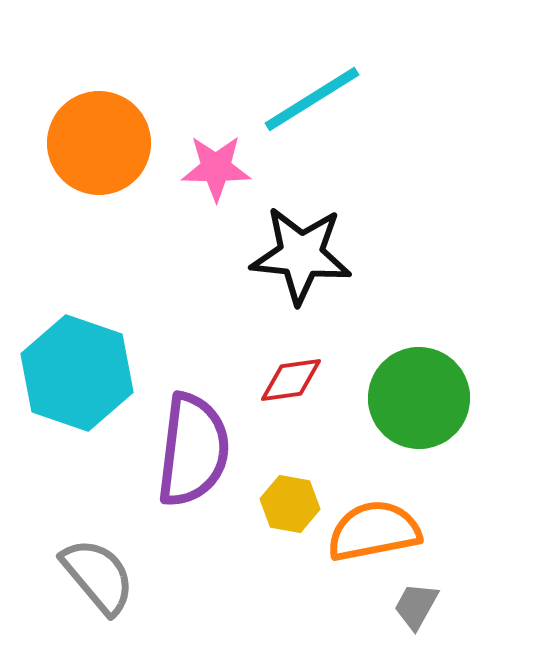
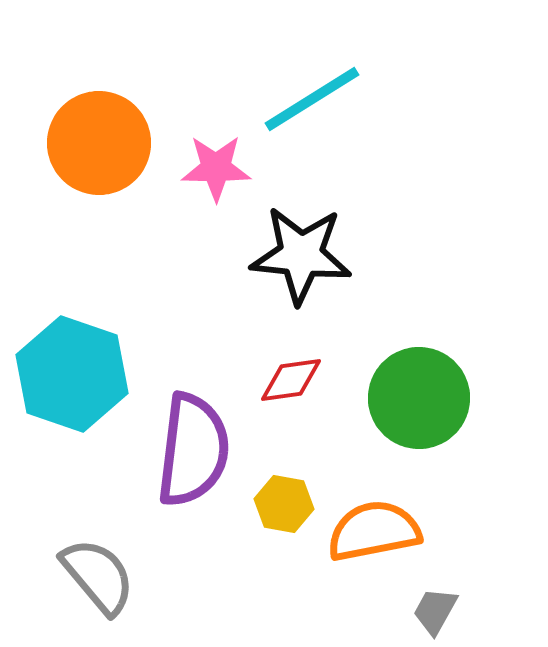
cyan hexagon: moved 5 px left, 1 px down
yellow hexagon: moved 6 px left
gray trapezoid: moved 19 px right, 5 px down
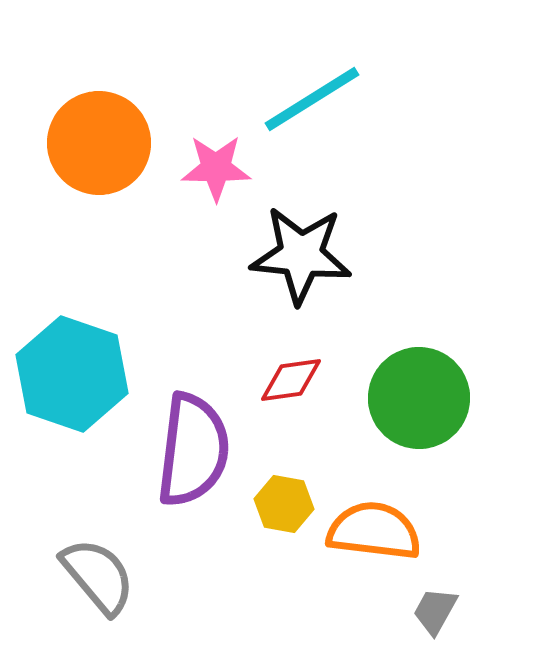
orange semicircle: rotated 18 degrees clockwise
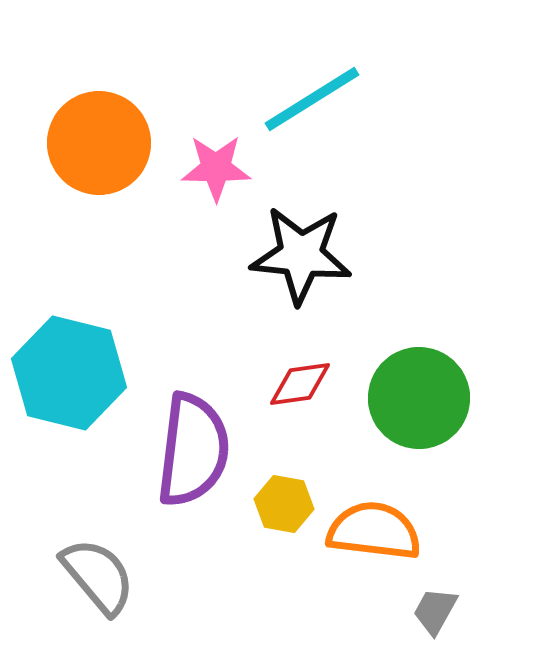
cyan hexagon: moved 3 px left, 1 px up; rotated 5 degrees counterclockwise
red diamond: moved 9 px right, 4 px down
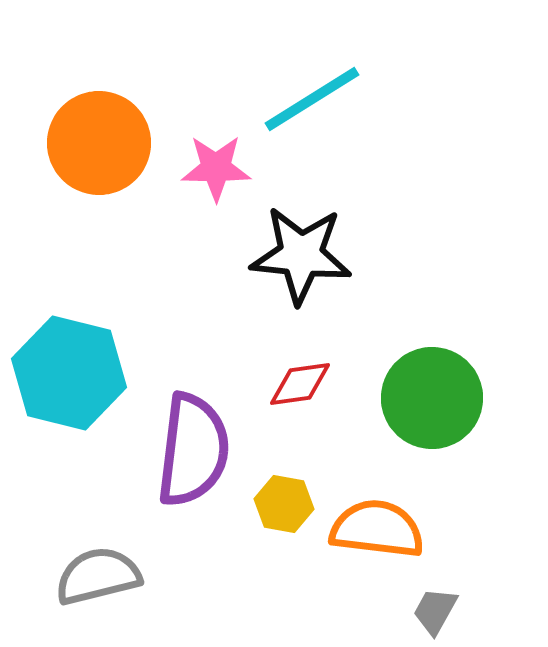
green circle: moved 13 px right
orange semicircle: moved 3 px right, 2 px up
gray semicircle: rotated 64 degrees counterclockwise
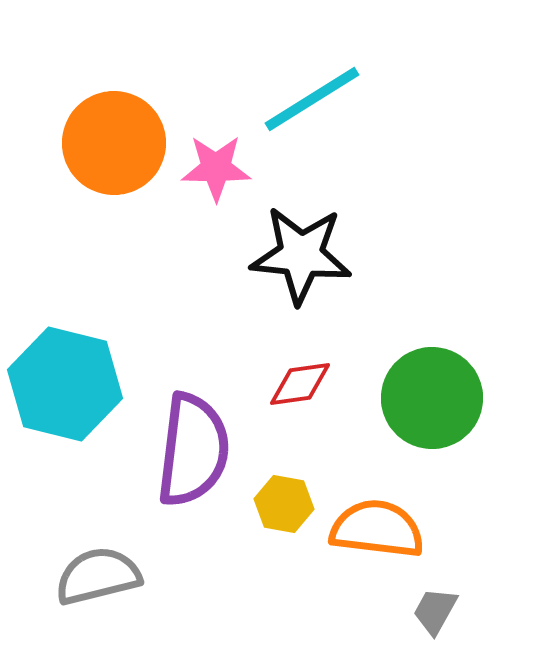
orange circle: moved 15 px right
cyan hexagon: moved 4 px left, 11 px down
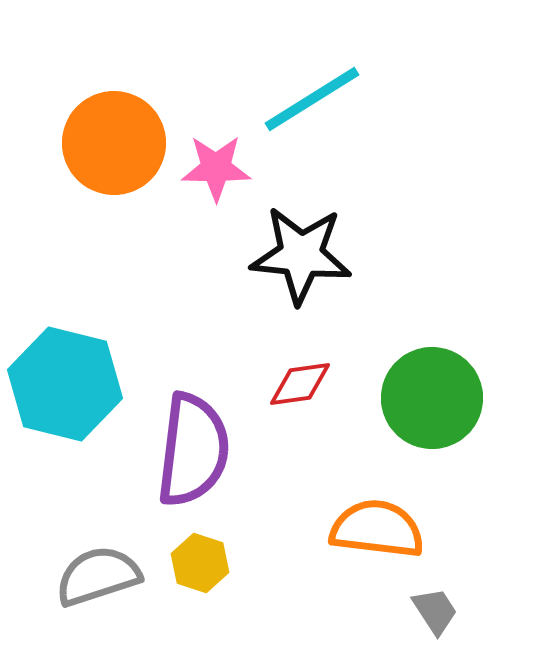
yellow hexagon: moved 84 px left, 59 px down; rotated 8 degrees clockwise
gray semicircle: rotated 4 degrees counterclockwise
gray trapezoid: rotated 118 degrees clockwise
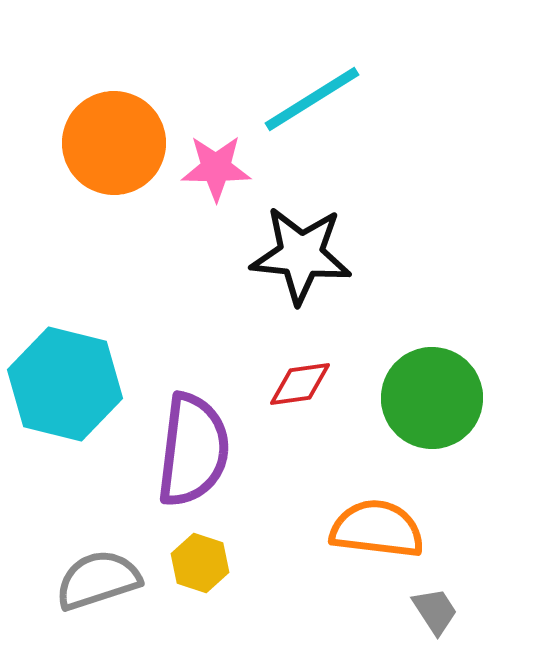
gray semicircle: moved 4 px down
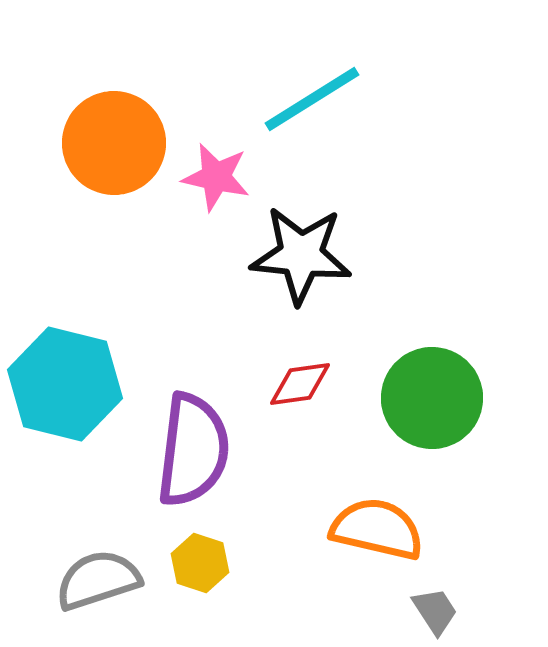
pink star: moved 9 px down; rotated 12 degrees clockwise
orange semicircle: rotated 6 degrees clockwise
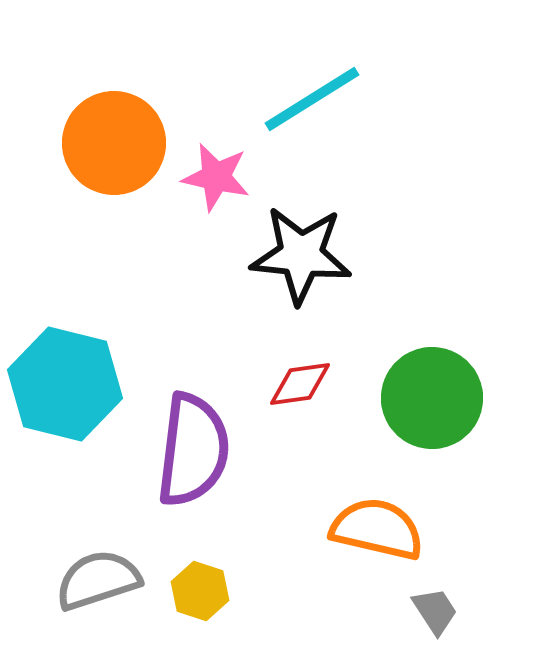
yellow hexagon: moved 28 px down
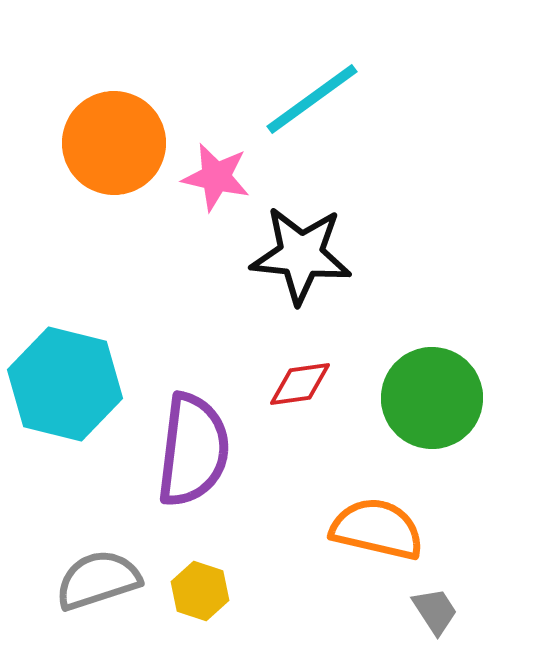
cyan line: rotated 4 degrees counterclockwise
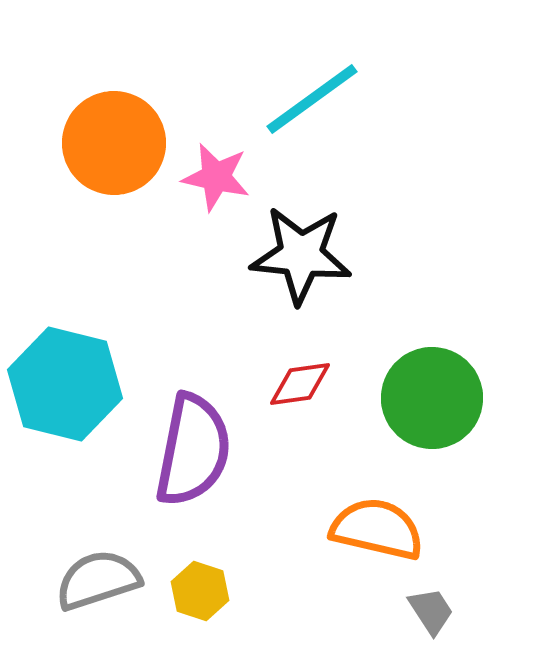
purple semicircle: rotated 4 degrees clockwise
gray trapezoid: moved 4 px left
